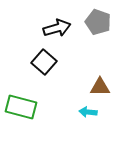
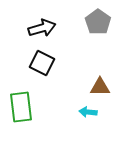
gray pentagon: rotated 15 degrees clockwise
black arrow: moved 15 px left
black square: moved 2 px left, 1 px down; rotated 15 degrees counterclockwise
green rectangle: rotated 68 degrees clockwise
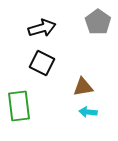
brown triangle: moved 17 px left; rotated 10 degrees counterclockwise
green rectangle: moved 2 px left, 1 px up
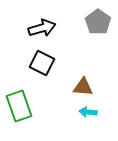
brown triangle: rotated 15 degrees clockwise
green rectangle: rotated 12 degrees counterclockwise
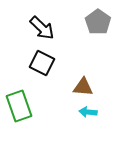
black arrow: rotated 60 degrees clockwise
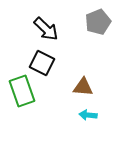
gray pentagon: rotated 15 degrees clockwise
black arrow: moved 4 px right, 1 px down
green rectangle: moved 3 px right, 15 px up
cyan arrow: moved 3 px down
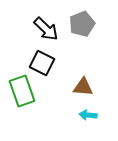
gray pentagon: moved 16 px left, 2 px down
